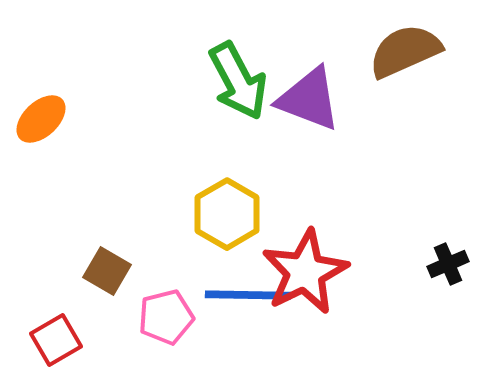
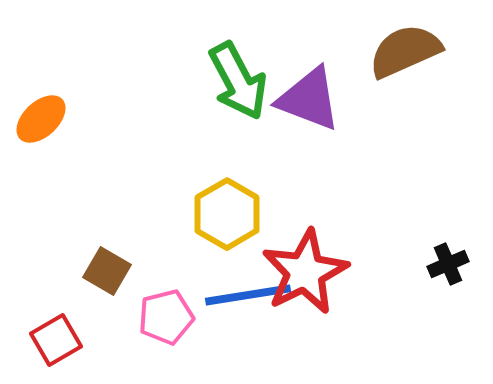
blue line: rotated 10 degrees counterclockwise
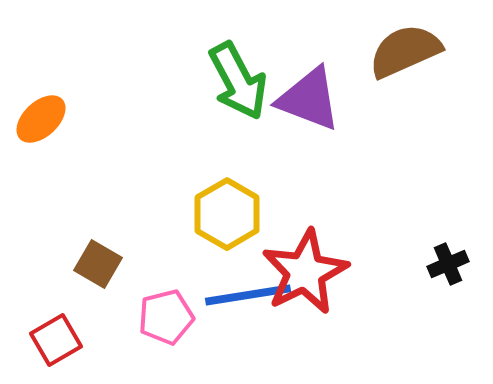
brown square: moved 9 px left, 7 px up
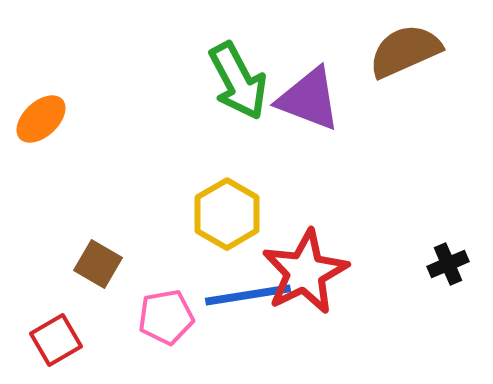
pink pentagon: rotated 4 degrees clockwise
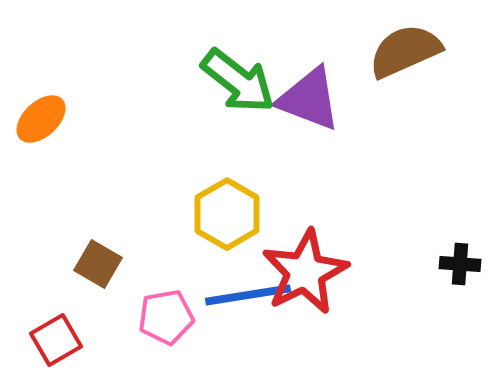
green arrow: rotated 24 degrees counterclockwise
black cross: moved 12 px right; rotated 27 degrees clockwise
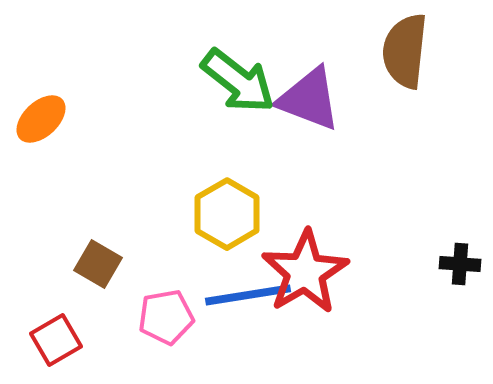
brown semicircle: rotated 60 degrees counterclockwise
red star: rotated 4 degrees counterclockwise
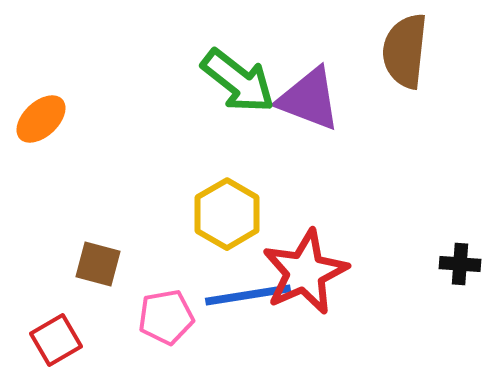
brown square: rotated 15 degrees counterclockwise
red star: rotated 6 degrees clockwise
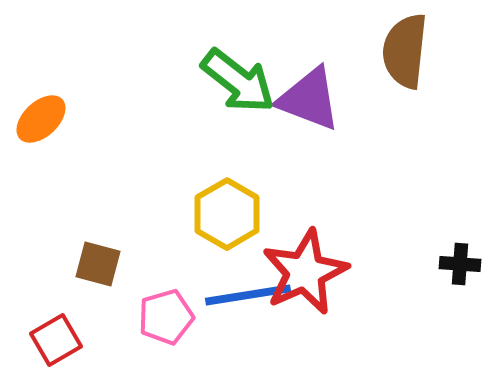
pink pentagon: rotated 6 degrees counterclockwise
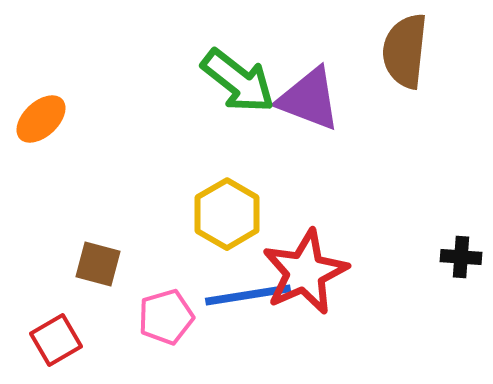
black cross: moved 1 px right, 7 px up
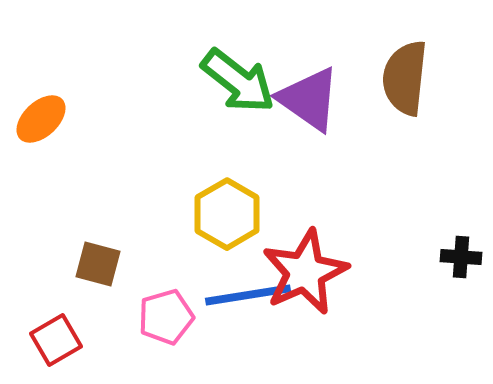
brown semicircle: moved 27 px down
purple triangle: rotated 14 degrees clockwise
